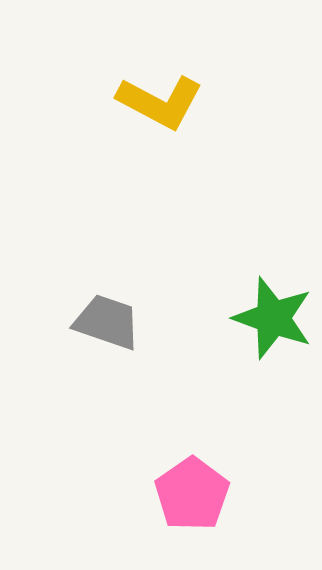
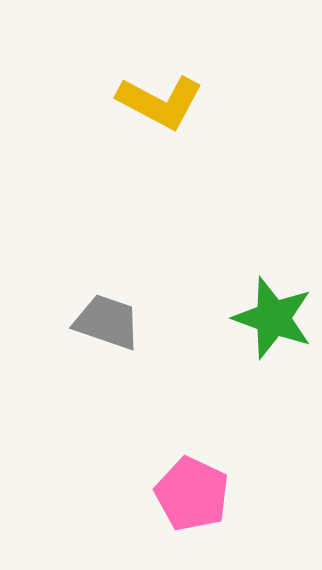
pink pentagon: rotated 12 degrees counterclockwise
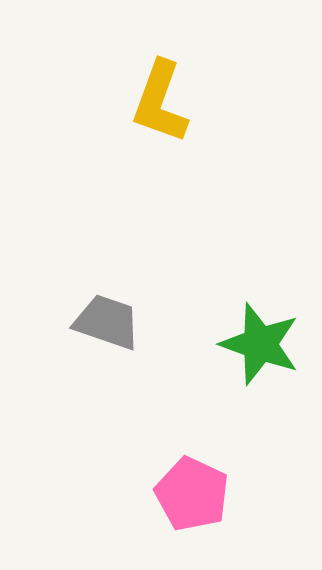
yellow L-shape: rotated 82 degrees clockwise
green star: moved 13 px left, 26 px down
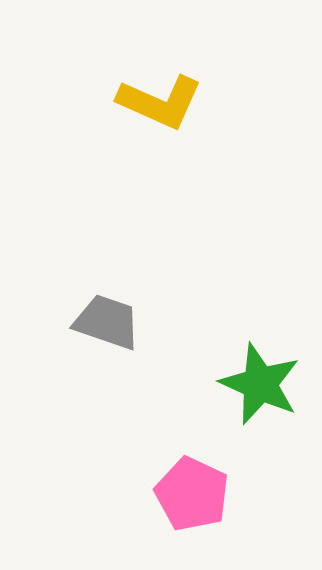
yellow L-shape: rotated 86 degrees counterclockwise
green star: moved 40 px down; rotated 4 degrees clockwise
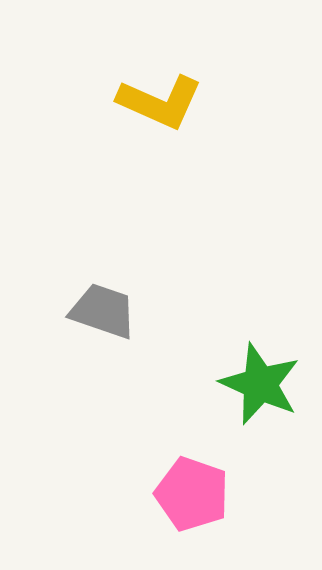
gray trapezoid: moved 4 px left, 11 px up
pink pentagon: rotated 6 degrees counterclockwise
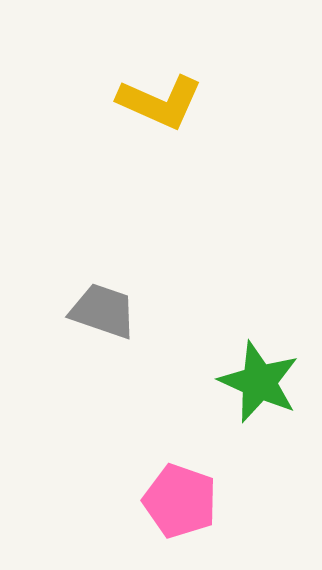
green star: moved 1 px left, 2 px up
pink pentagon: moved 12 px left, 7 px down
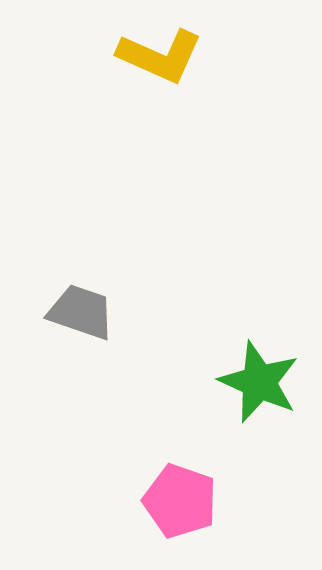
yellow L-shape: moved 46 px up
gray trapezoid: moved 22 px left, 1 px down
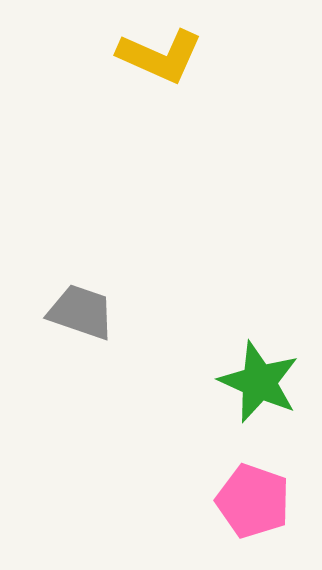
pink pentagon: moved 73 px right
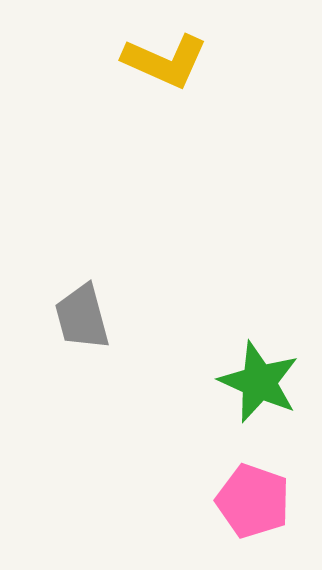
yellow L-shape: moved 5 px right, 5 px down
gray trapezoid: moved 1 px right, 5 px down; rotated 124 degrees counterclockwise
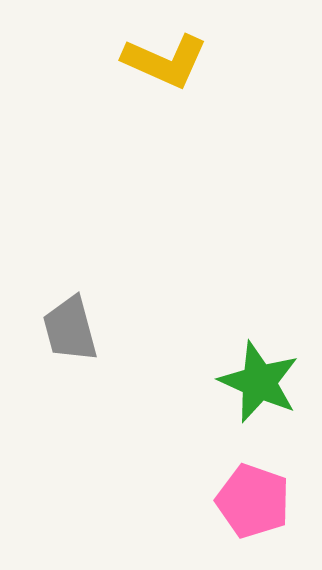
gray trapezoid: moved 12 px left, 12 px down
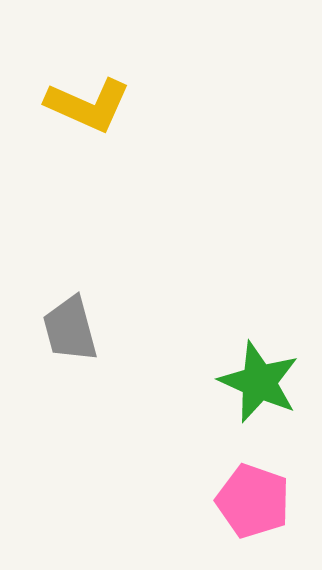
yellow L-shape: moved 77 px left, 44 px down
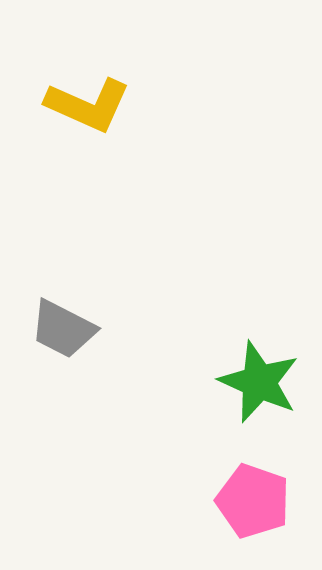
gray trapezoid: moved 7 px left; rotated 48 degrees counterclockwise
